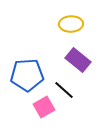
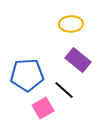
pink square: moved 1 px left, 1 px down
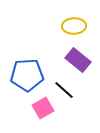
yellow ellipse: moved 3 px right, 2 px down
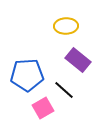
yellow ellipse: moved 8 px left
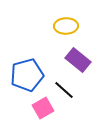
blue pentagon: rotated 12 degrees counterclockwise
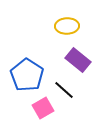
yellow ellipse: moved 1 px right
blue pentagon: rotated 24 degrees counterclockwise
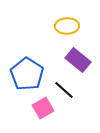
blue pentagon: moved 1 px up
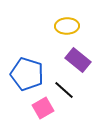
blue pentagon: rotated 16 degrees counterclockwise
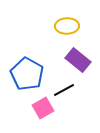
blue pentagon: rotated 12 degrees clockwise
black line: rotated 70 degrees counterclockwise
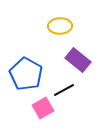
yellow ellipse: moved 7 px left
blue pentagon: moved 1 px left
